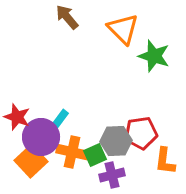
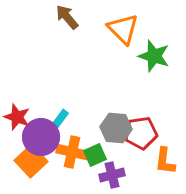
gray hexagon: moved 13 px up; rotated 8 degrees clockwise
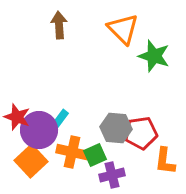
brown arrow: moved 8 px left, 8 px down; rotated 36 degrees clockwise
purple circle: moved 2 px left, 7 px up
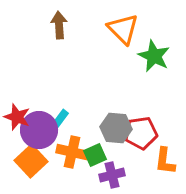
green star: rotated 8 degrees clockwise
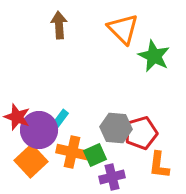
red pentagon: rotated 8 degrees counterclockwise
orange L-shape: moved 6 px left, 4 px down
purple cross: moved 2 px down
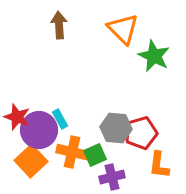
cyan rectangle: rotated 66 degrees counterclockwise
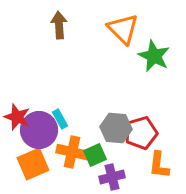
orange square: moved 2 px right, 3 px down; rotated 20 degrees clockwise
